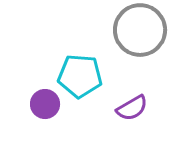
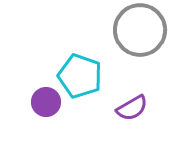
cyan pentagon: rotated 15 degrees clockwise
purple circle: moved 1 px right, 2 px up
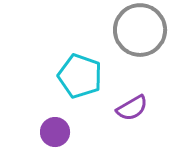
purple circle: moved 9 px right, 30 px down
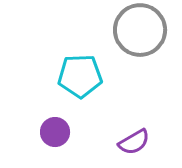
cyan pentagon: rotated 21 degrees counterclockwise
purple semicircle: moved 2 px right, 34 px down
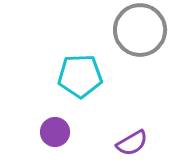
purple semicircle: moved 2 px left, 1 px down
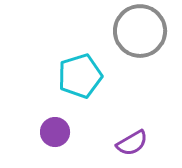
gray circle: moved 1 px down
cyan pentagon: rotated 15 degrees counterclockwise
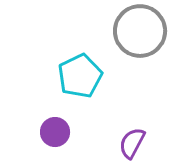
cyan pentagon: rotated 9 degrees counterclockwise
purple semicircle: rotated 148 degrees clockwise
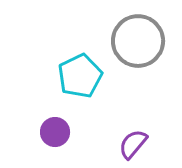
gray circle: moved 2 px left, 10 px down
purple semicircle: moved 1 px right, 1 px down; rotated 12 degrees clockwise
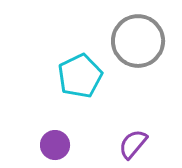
purple circle: moved 13 px down
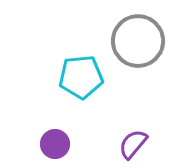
cyan pentagon: moved 1 px right, 1 px down; rotated 21 degrees clockwise
purple circle: moved 1 px up
